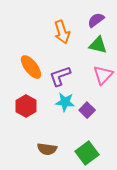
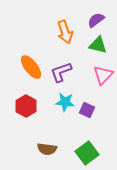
orange arrow: moved 3 px right
purple L-shape: moved 1 px right, 4 px up
purple square: rotated 21 degrees counterclockwise
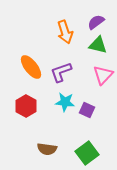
purple semicircle: moved 2 px down
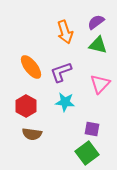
pink triangle: moved 3 px left, 9 px down
purple square: moved 5 px right, 19 px down; rotated 14 degrees counterclockwise
brown semicircle: moved 15 px left, 15 px up
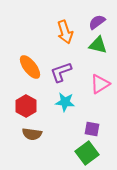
purple semicircle: moved 1 px right
orange ellipse: moved 1 px left
pink triangle: rotated 15 degrees clockwise
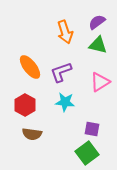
pink triangle: moved 2 px up
red hexagon: moved 1 px left, 1 px up
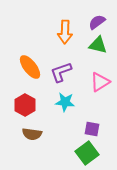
orange arrow: rotated 20 degrees clockwise
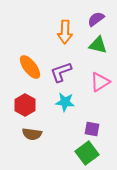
purple semicircle: moved 1 px left, 3 px up
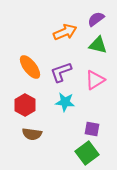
orange arrow: rotated 115 degrees counterclockwise
pink triangle: moved 5 px left, 2 px up
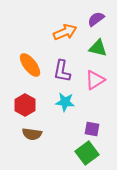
green triangle: moved 3 px down
orange ellipse: moved 2 px up
purple L-shape: moved 1 px right, 1 px up; rotated 60 degrees counterclockwise
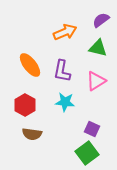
purple semicircle: moved 5 px right, 1 px down
pink triangle: moved 1 px right, 1 px down
purple square: rotated 14 degrees clockwise
